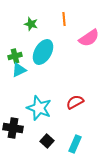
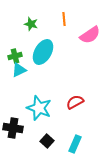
pink semicircle: moved 1 px right, 3 px up
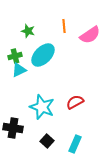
orange line: moved 7 px down
green star: moved 3 px left, 7 px down
cyan ellipse: moved 3 px down; rotated 15 degrees clockwise
cyan star: moved 3 px right, 1 px up
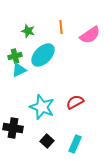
orange line: moved 3 px left, 1 px down
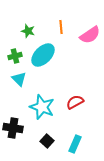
cyan triangle: moved 9 px down; rotated 49 degrees counterclockwise
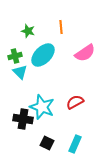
pink semicircle: moved 5 px left, 18 px down
cyan triangle: moved 1 px right, 7 px up
black cross: moved 10 px right, 9 px up
black square: moved 2 px down; rotated 16 degrees counterclockwise
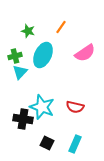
orange line: rotated 40 degrees clockwise
cyan ellipse: rotated 20 degrees counterclockwise
cyan triangle: rotated 28 degrees clockwise
red semicircle: moved 5 px down; rotated 138 degrees counterclockwise
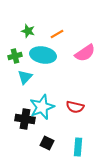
orange line: moved 4 px left, 7 px down; rotated 24 degrees clockwise
cyan ellipse: rotated 75 degrees clockwise
cyan triangle: moved 5 px right, 5 px down
cyan star: rotated 30 degrees clockwise
black cross: moved 2 px right
cyan rectangle: moved 3 px right, 3 px down; rotated 18 degrees counterclockwise
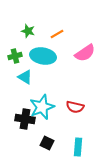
cyan ellipse: moved 1 px down
cyan triangle: rotated 42 degrees counterclockwise
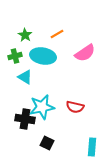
green star: moved 3 px left, 4 px down; rotated 16 degrees clockwise
cyan star: rotated 10 degrees clockwise
cyan rectangle: moved 14 px right
